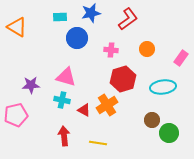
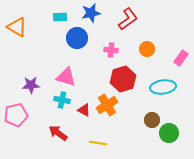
red arrow: moved 6 px left, 3 px up; rotated 48 degrees counterclockwise
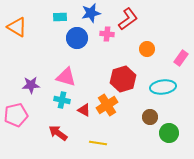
pink cross: moved 4 px left, 16 px up
brown circle: moved 2 px left, 3 px up
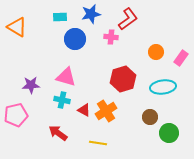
blue star: moved 1 px down
pink cross: moved 4 px right, 3 px down
blue circle: moved 2 px left, 1 px down
orange circle: moved 9 px right, 3 px down
orange cross: moved 1 px left, 6 px down
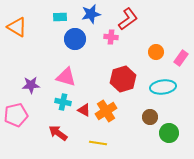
cyan cross: moved 1 px right, 2 px down
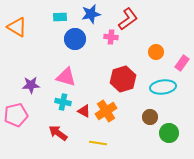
pink rectangle: moved 1 px right, 5 px down
red triangle: moved 1 px down
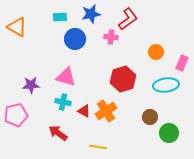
pink rectangle: rotated 14 degrees counterclockwise
cyan ellipse: moved 3 px right, 2 px up
yellow line: moved 4 px down
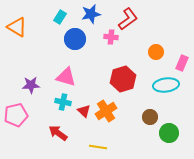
cyan rectangle: rotated 56 degrees counterclockwise
red triangle: rotated 16 degrees clockwise
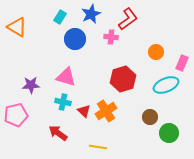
blue star: rotated 12 degrees counterclockwise
cyan ellipse: rotated 15 degrees counterclockwise
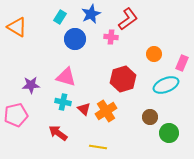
orange circle: moved 2 px left, 2 px down
red triangle: moved 2 px up
